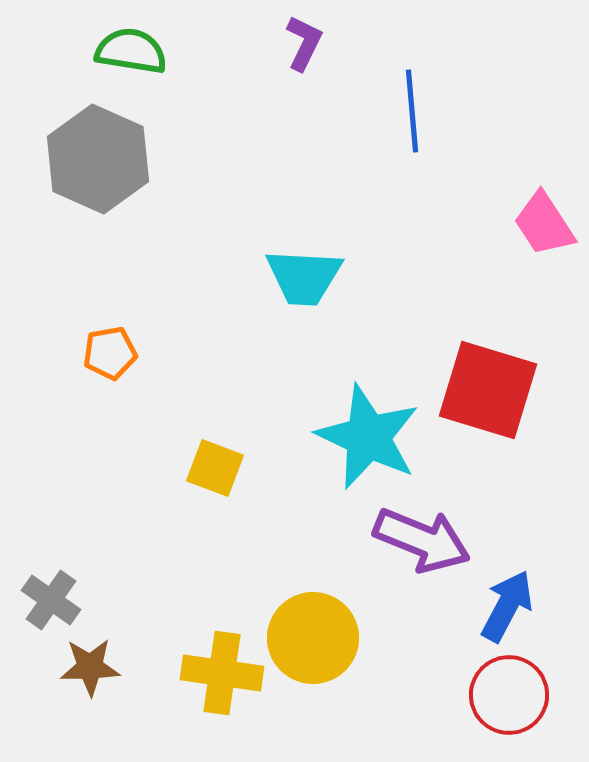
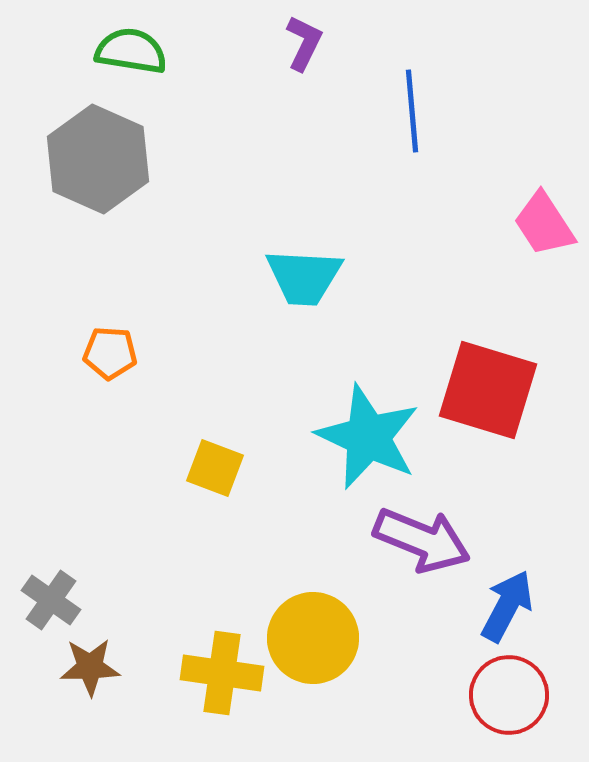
orange pentagon: rotated 14 degrees clockwise
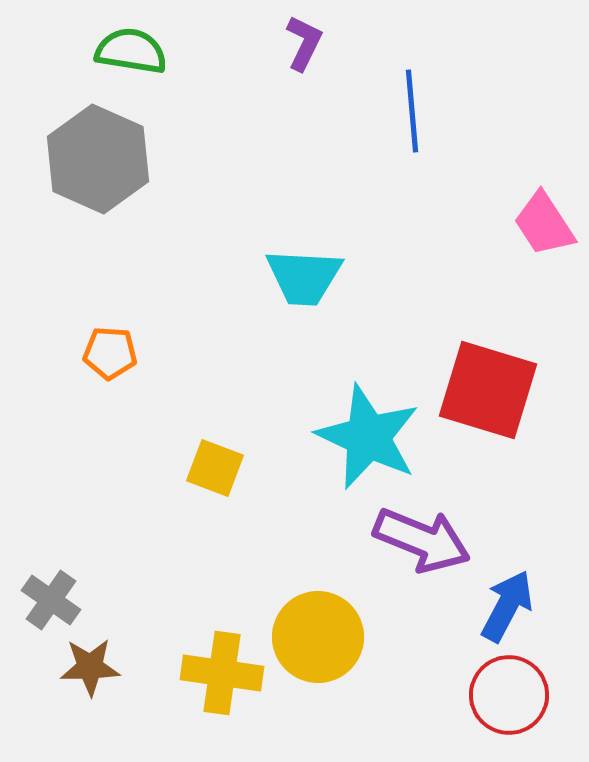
yellow circle: moved 5 px right, 1 px up
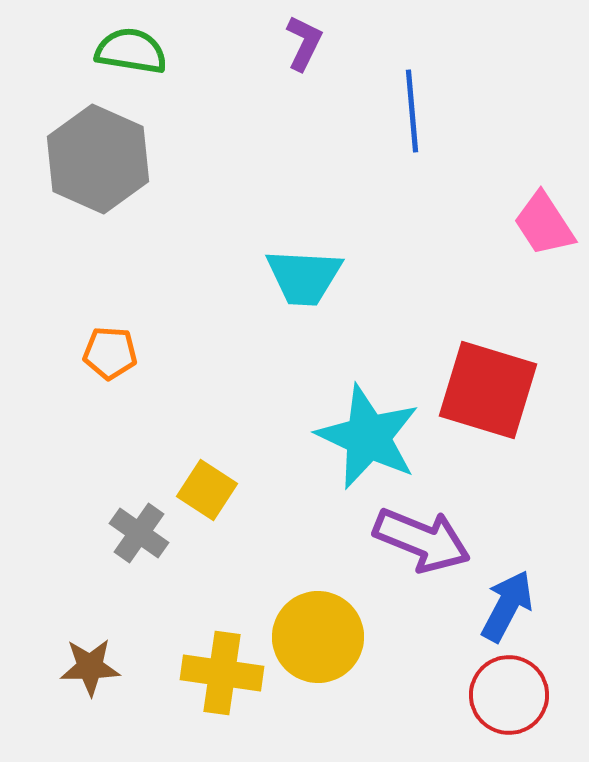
yellow square: moved 8 px left, 22 px down; rotated 12 degrees clockwise
gray cross: moved 88 px right, 67 px up
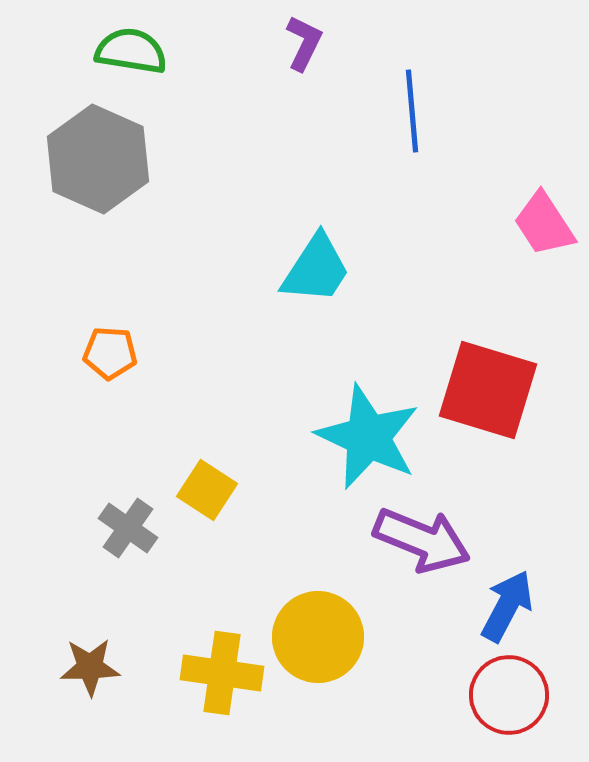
cyan trapezoid: moved 12 px right, 8 px up; rotated 60 degrees counterclockwise
gray cross: moved 11 px left, 5 px up
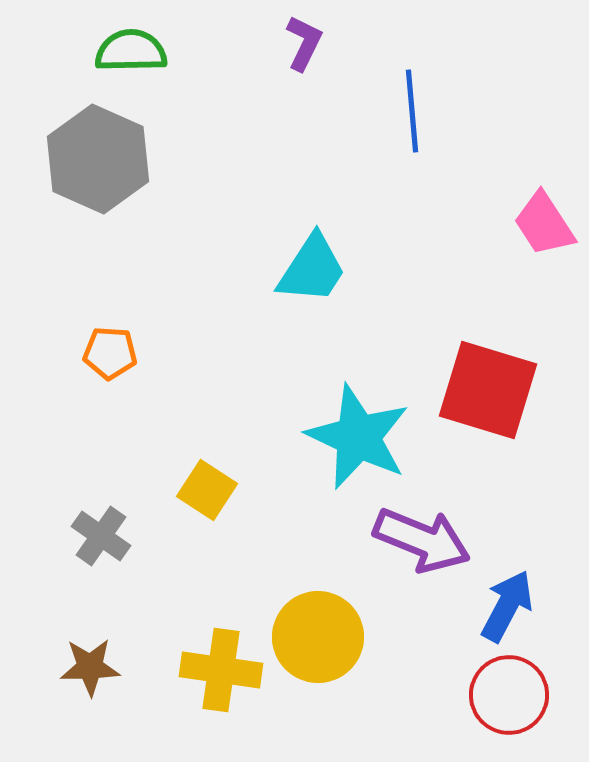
green semicircle: rotated 10 degrees counterclockwise
cyan trapezoid: moved 4 px left
cyan star: moved 10 px left
gray cross: moved 27 px left, 8 px down
yellow cross: moved 1 px left, 3 px up
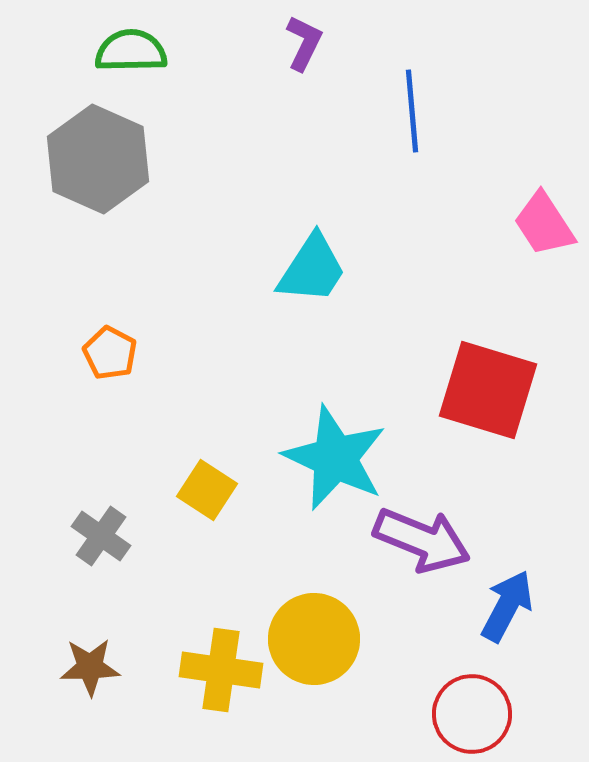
orange pentagon: rotated 24 degrees clockwise
cyan star: moved 23 px left, 21 px down
yellow circle: moved 4 px left, 2 px down
red circle: moved 37 px left, 19 px down
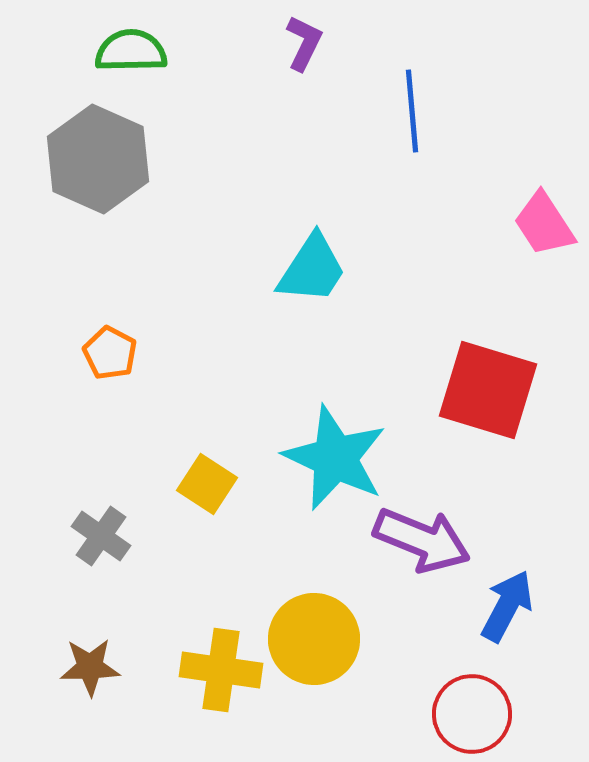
yellow square: moved 6 px up
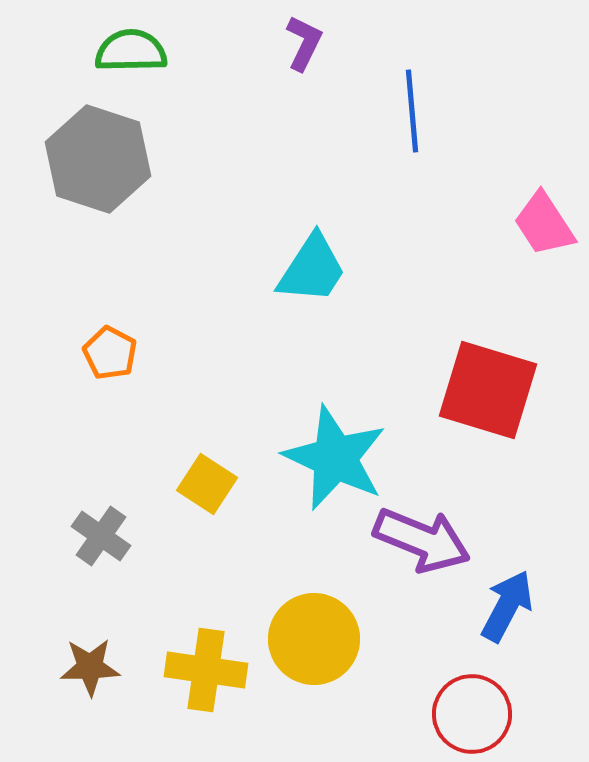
gray hexagon: rotated 6 degrees counterclockwise
yellow cross: moved 15 px left
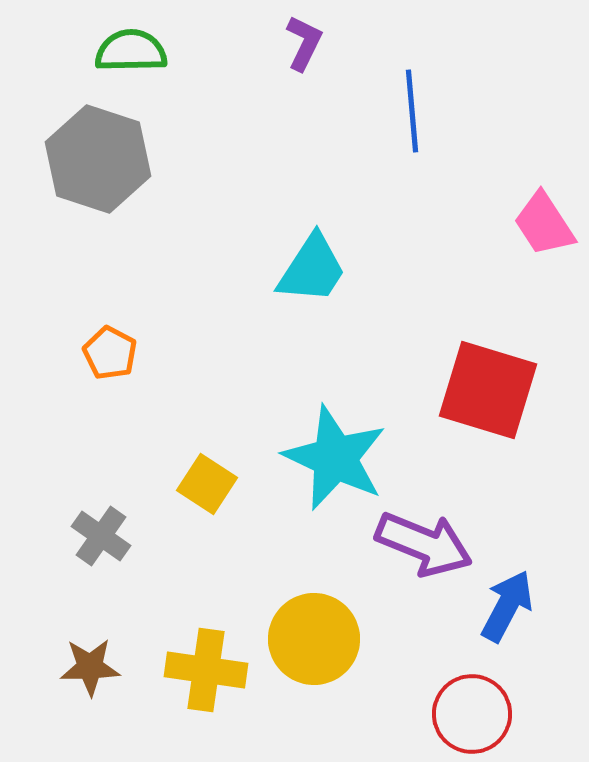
purple arrow: moved 2 px right, 4 px down
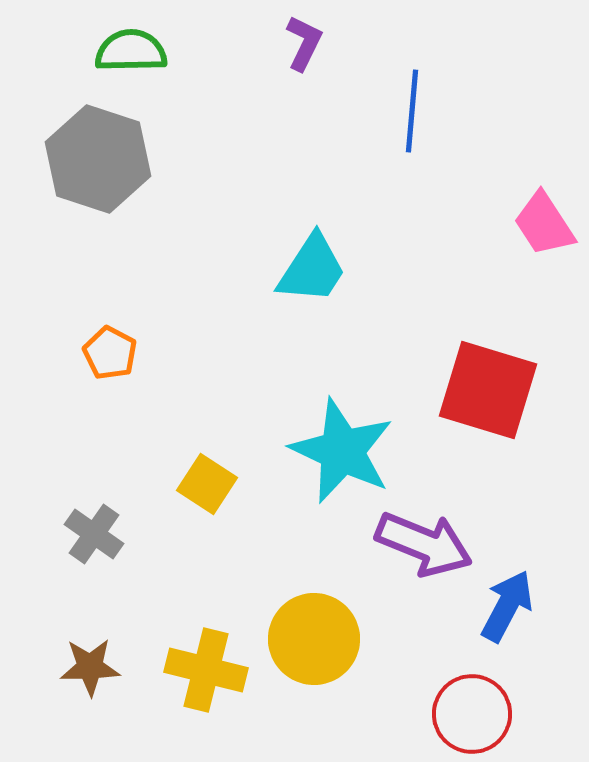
blue line: rotated 10 degrees clockwise
cyan star: moved 7 px right, 7 px up
gray cross: moved 7 px left, 2 px up
yellow cross: rotated 6 degrees clockwise
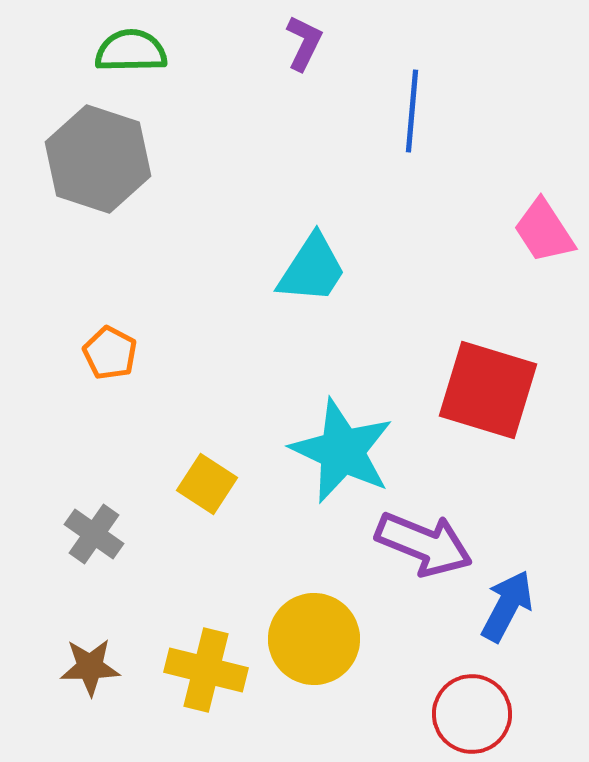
pink trapezoid: moved 7 px down
